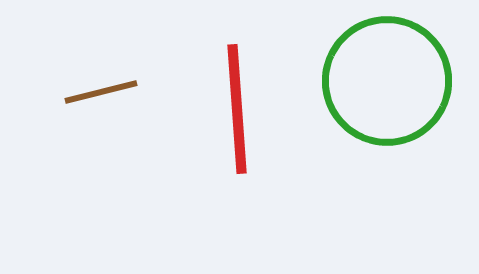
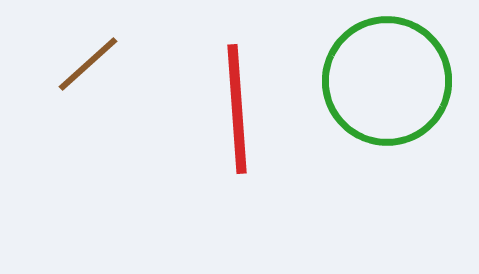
brown line: moved 13 px left, 28 px up; rotated 28 degrees counterclockwise
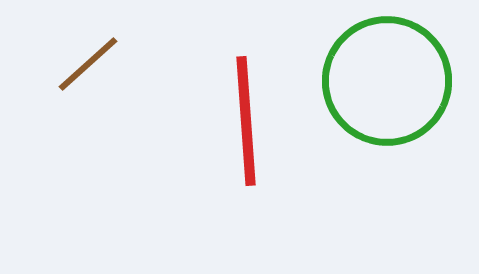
red line: moved 9 px right, 12 px down
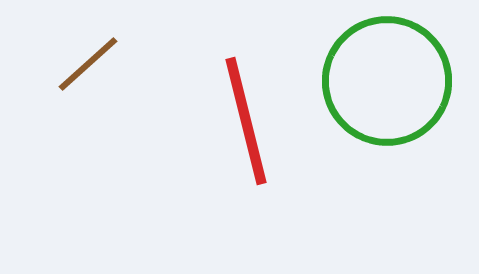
red line: rotated 10 degrees counterclockwise
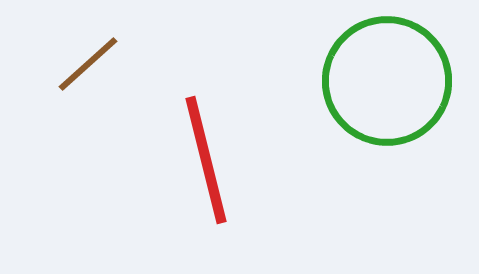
red line: moved 40 px left, 39 px down
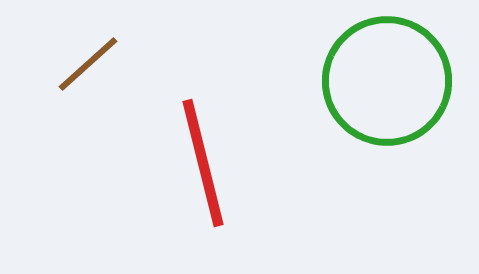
red line: moved 3 px left, 3 px down
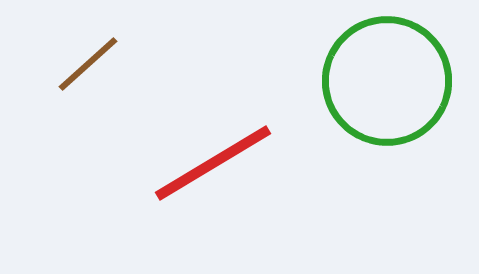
red line: moved 10 px right; rotated 73 degrees clockwise
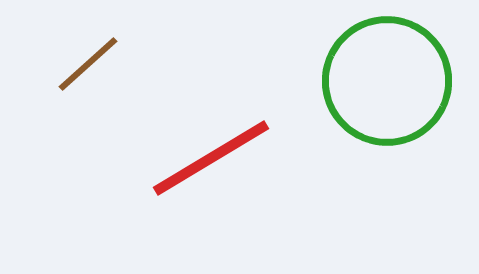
red line: moved 2 px left, 5 px up
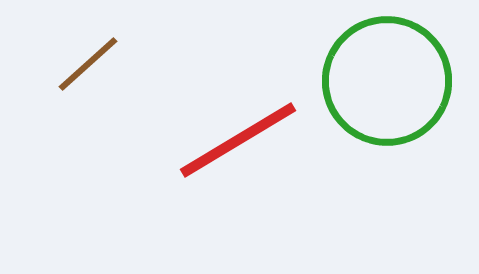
red line: moved 27 px right, 18 px up
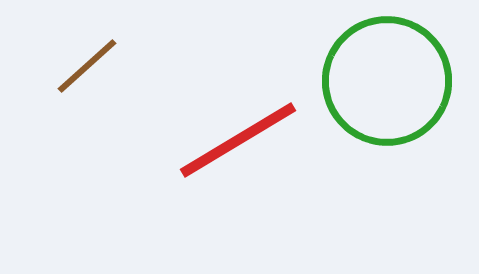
brown line: moved 1 px left, 2 px down
